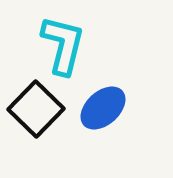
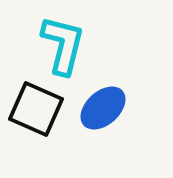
black square: rotated 20 degrees counterclockwise
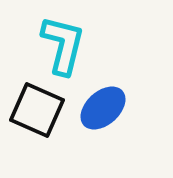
black square: moved 1 px right, 1 px down
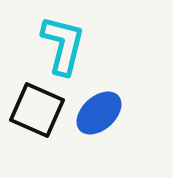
blue ellipse: moved 4 px left, 5 px down
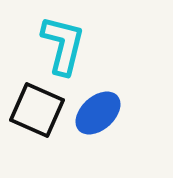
blue ellipse: moved 1 px left
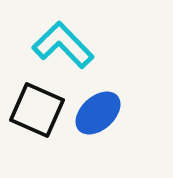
cyan L-shape: rotated 58 degrees counterclockwise
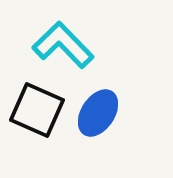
blue ellipse: rotated 15 degrees counterclockwise
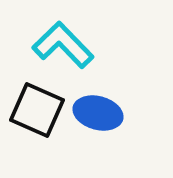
blue ellipse: rotated 72 degrees clockwise
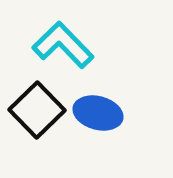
black square: rotated 22 degrees clockwise
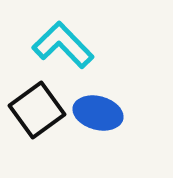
black square: rotated 8 degrees clockwise
